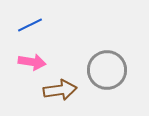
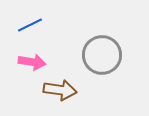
gray circle: moved 5 px left, 15 px up
brown arrow: rotated 16 degrees clockwise
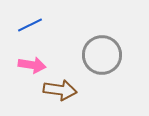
pink arrow: moved 3 px down
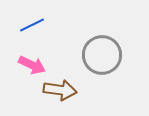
blue line: moved 2 px right
pink arrow: rotated 16 degrees clockwise
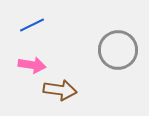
gray circle: moved 16 px right, 5 px up
pink arrow: rotated 16 degrees counterclockwise
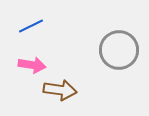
blue line: moved 1 px left, 1 px down
gray circle: moved 1 px right
